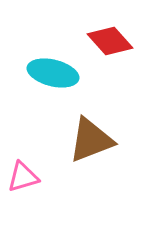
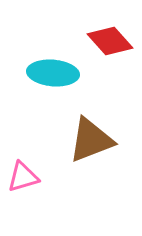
cyan ellipse: rotated 9 degrees counterclockwise
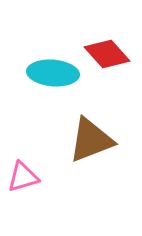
red diamond: moved 3 px left, 13 px down
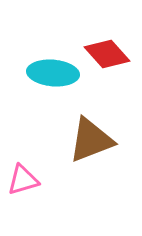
pink triangle: moved 3 px down
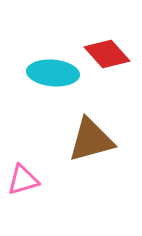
brown triangle: rotated 6 degrees clockwise
